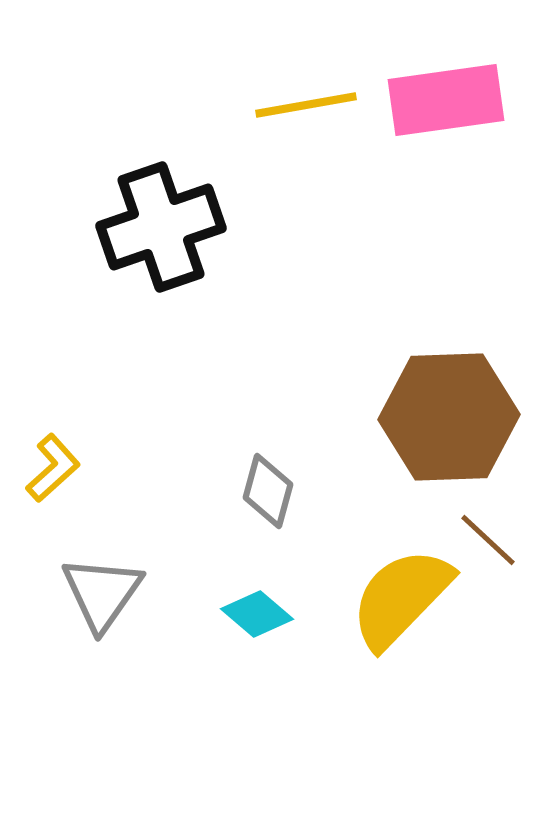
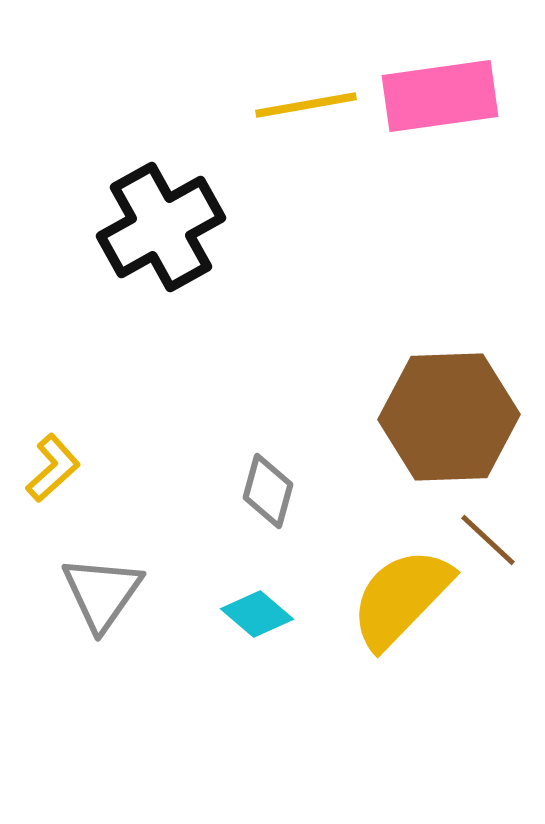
pink rectangle: moved 6 px left, 4 px up
black cross: rotated 10 degrees counterclockwise
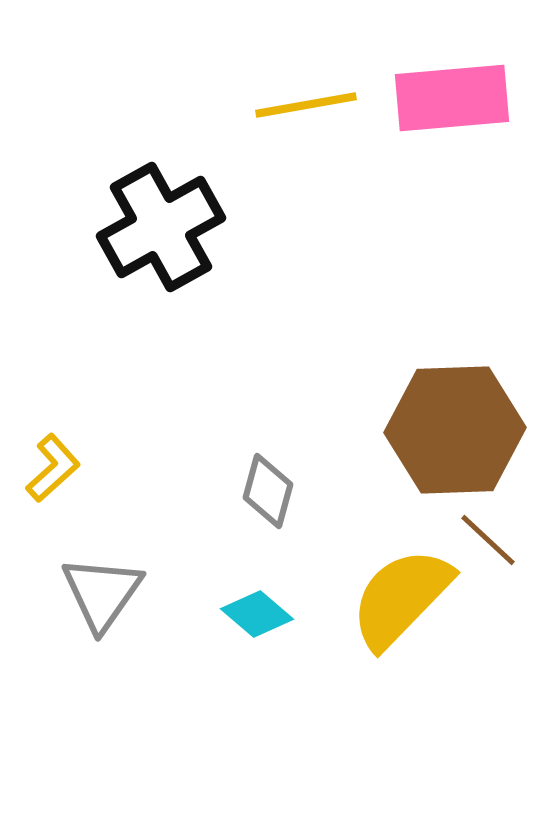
pink rectangle: moved 12 px right, 2 px down; rotated 3 degrees clockwise
brown hexagon: moved 6 px right, 13 px down
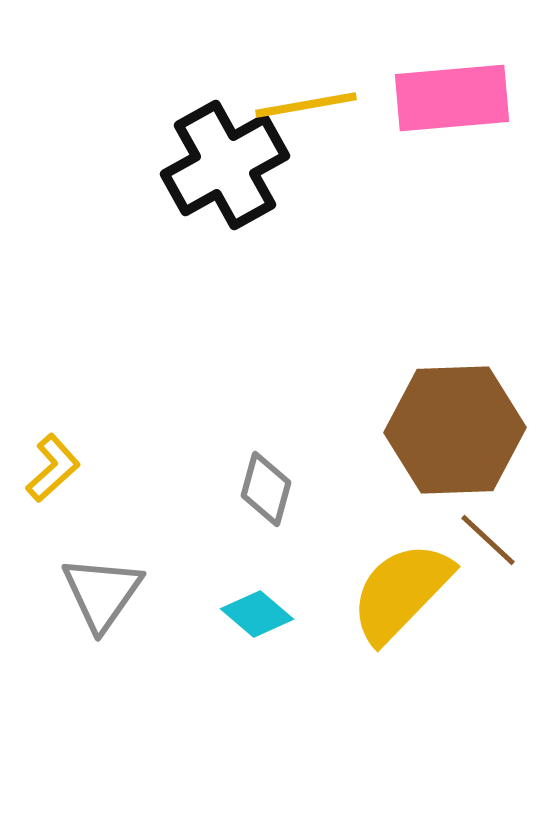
black cross: moved 64 px right, 62 px up
gray diamond: moved 2 px left, 2 px up
yellow semicircle: moved 6 px up
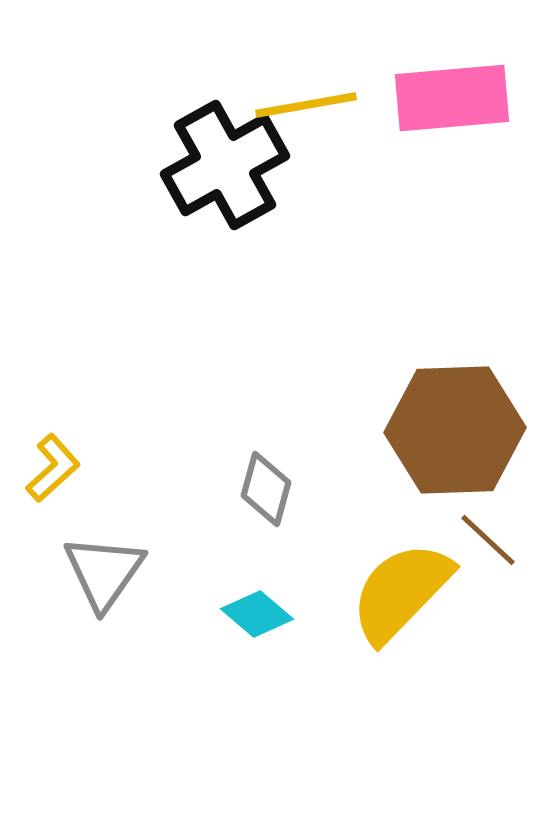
gray triangle: moved 2 px right, 21 px up
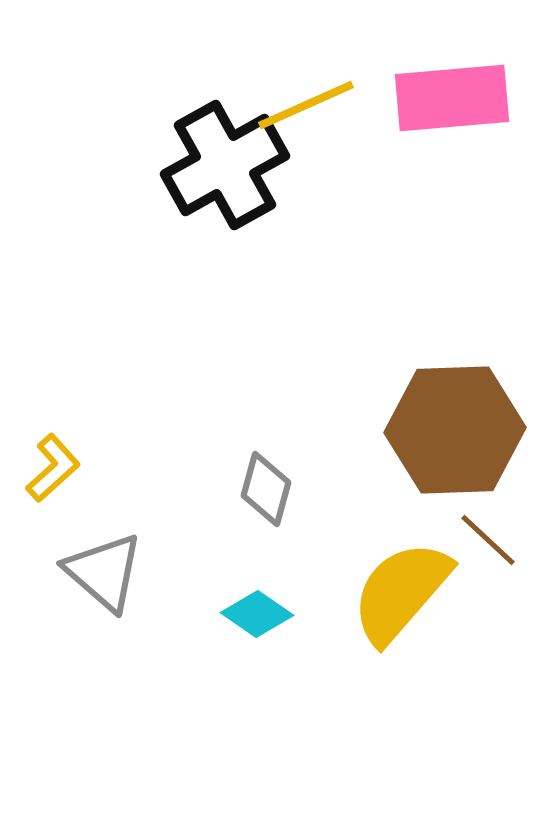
yellow line: rotated 14 degrees counterclockwise
gray triangle: rotated 24 degrees counterclockwise
yellow semicircle: rotated 3 degrees counterclockwise
cyan diamond: rotated 6 degrees counterclockwise
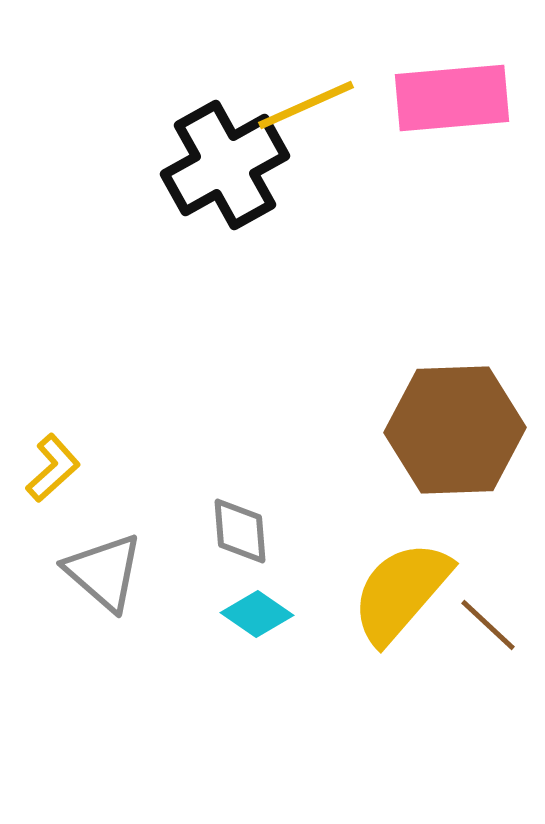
gray diamond: moved 26 px left, 42 px down; rotated 20 degrees counterclockwise
brown line: moved 85 px down
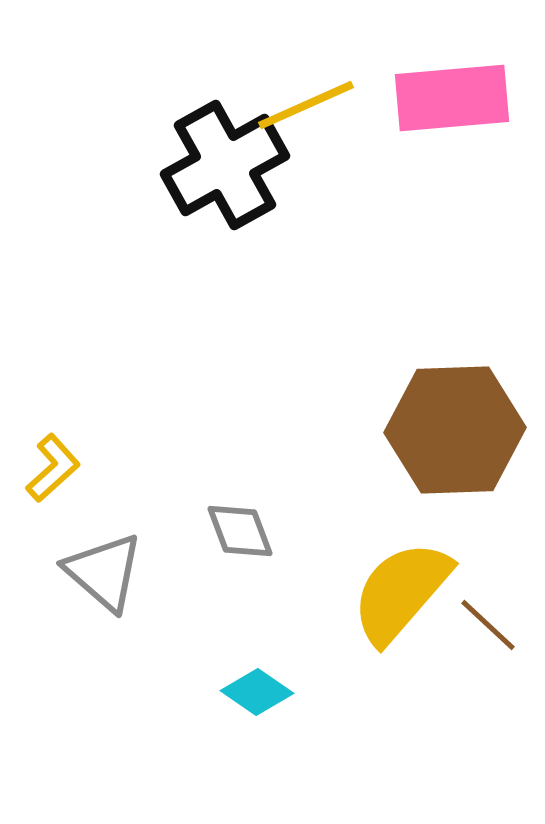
gray diamond: rotated 16 degrees counterclockwise
cyan diamond: moved 78 px down
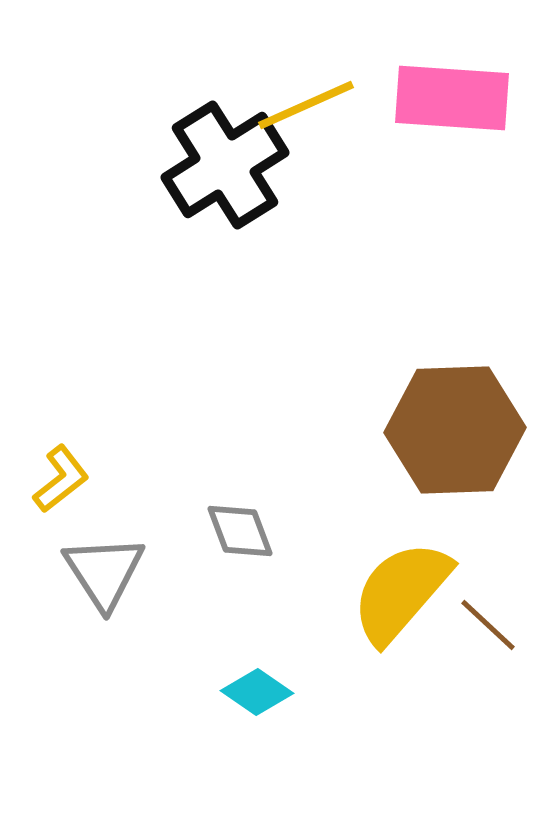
pink rectangle: rotated 9 degrees clockwise
black cross: rotated 3 degrees counterclockwise
yellow L-shape: moved 8 px right, 11 px down; rotated 4 degrees clockwise
gray triangle: rotated 16 degrees clockwise
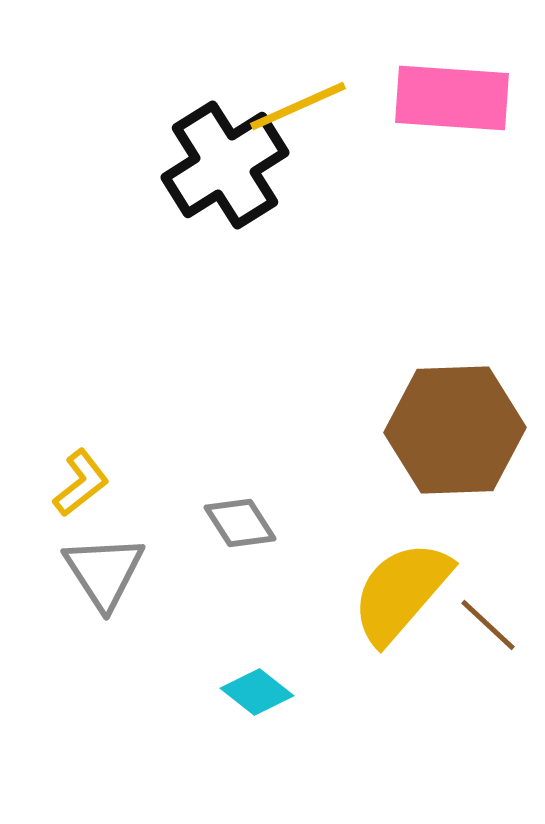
yellow line: moved 8 px left, 1 px down
yellow L-shape: moved 20 px right, 4 px down
gray diamond: moved 8 px up; rotated 12 degrees counterclockwise
cyan diamond: rotated 4 degrees clockwise
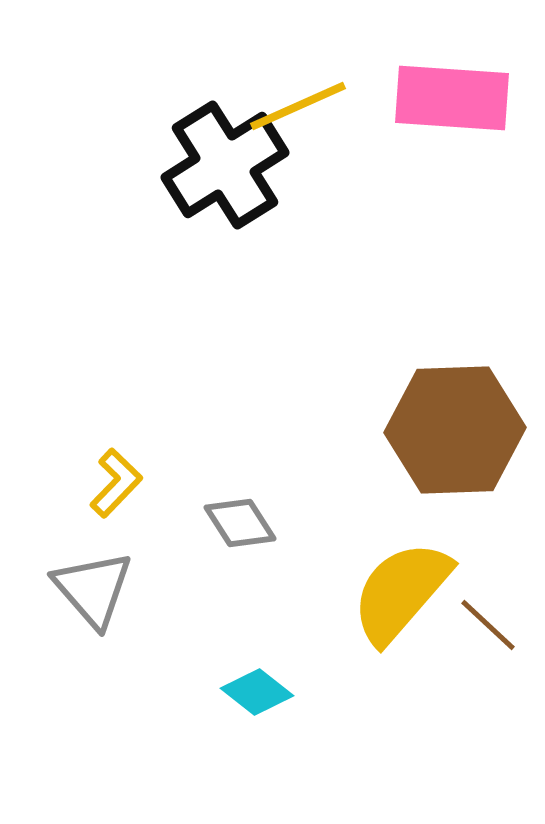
yellow L-shape: moved 35 px right; rotated 8 degrees counterclockwise
gray triangle: moved 11 px left, 17 px down; rotated 8 degrees counterclockwise
